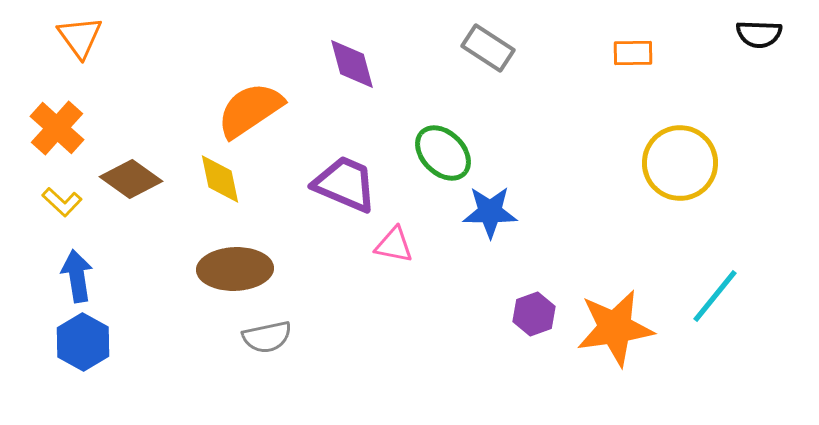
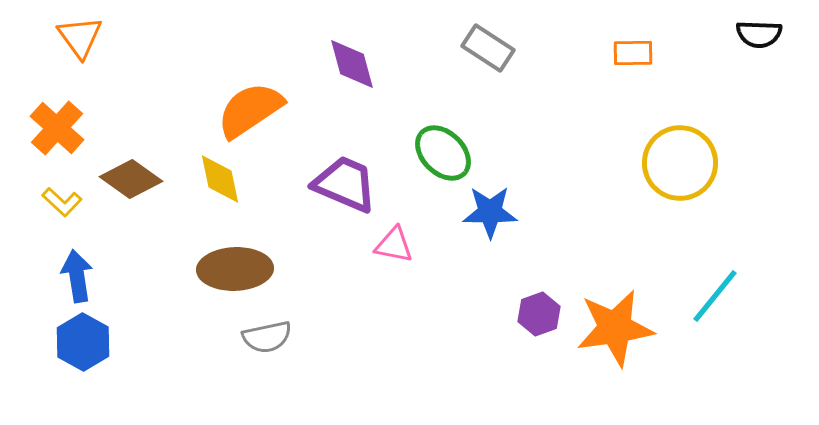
purple hexagon: moved 5 px right
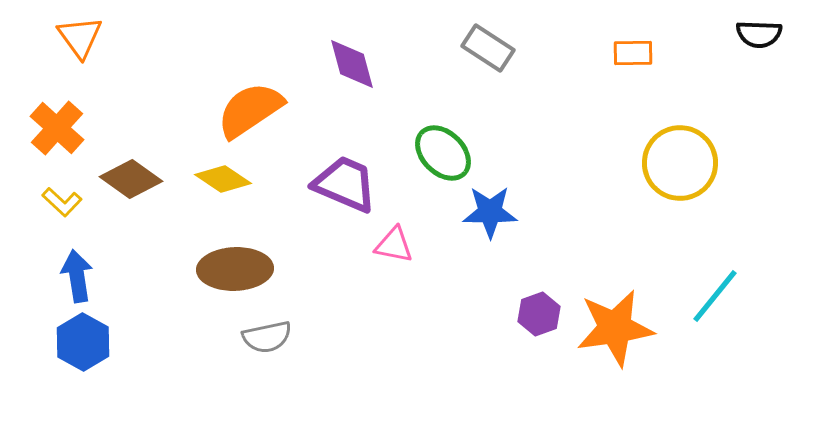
yellow diamond: moved 3 px right; rotated 44 degrees counterclockwise
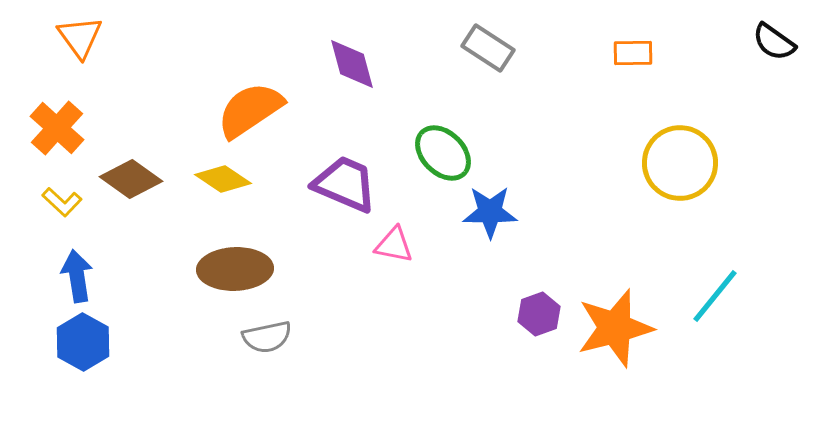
black semicircle: moved 15 px right, 8 px down; rotated 33 degrees clockwise
orange star: rotated 6 degrees counterclockwise
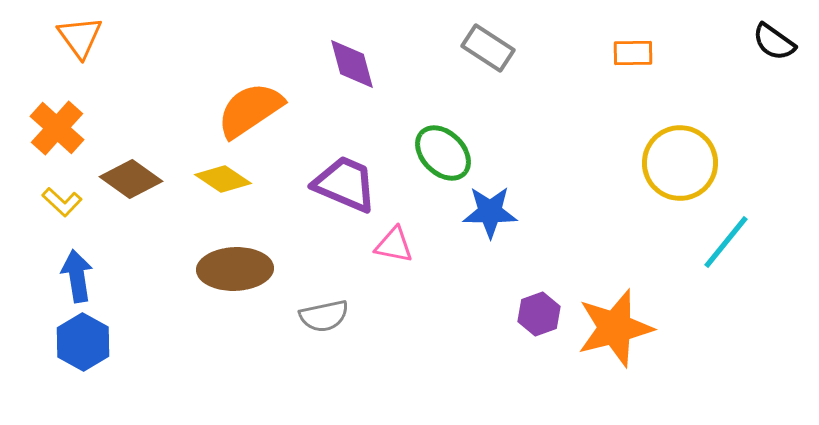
cyan line: moved 11 px right, 54 px up
gray semicircle: moved 57 px right, 21 px up
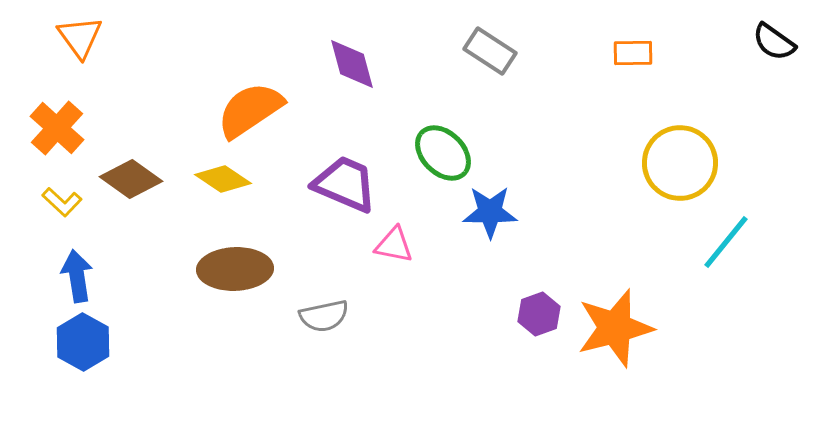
gray rectangle: moved 2 px right, 3 px down
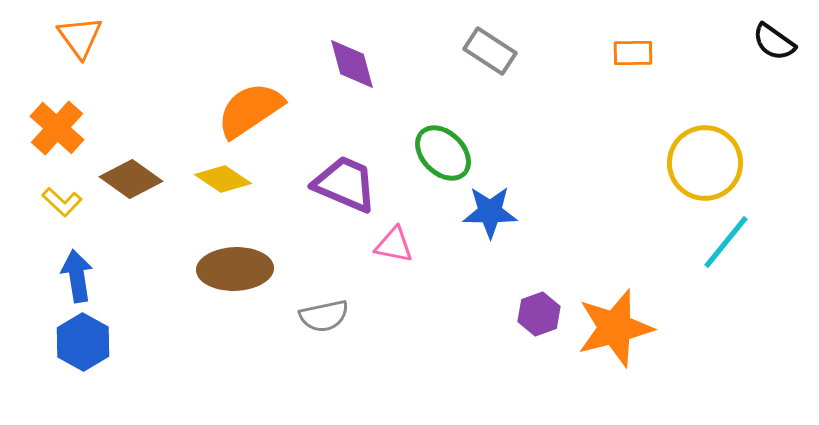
yellow circle: moved 25 px right
